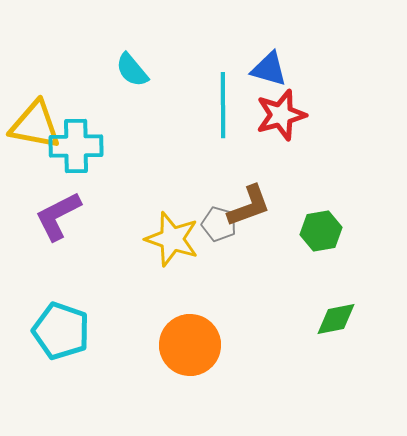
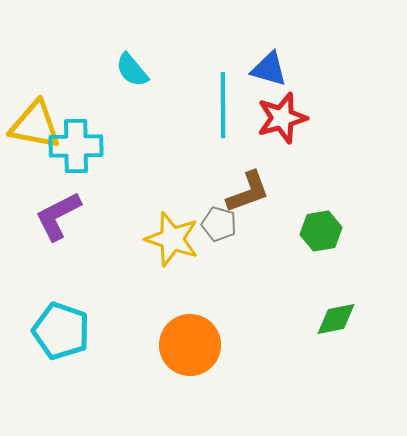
red star: moved 1 px right, 3 px down
brown L-shape: moved 1 px left, 14 px up
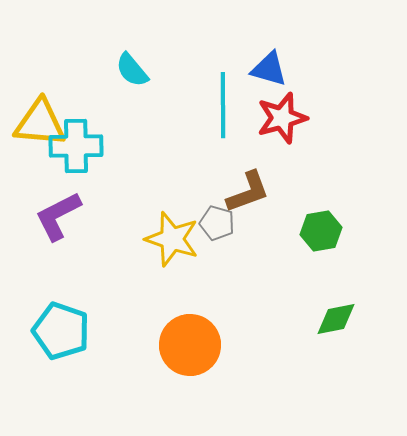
yellow triangle: moved 5 px right, 2 px up; rotated 6 degrees counterclockwise
gray pentagon: moved 2 px left, 1 px up
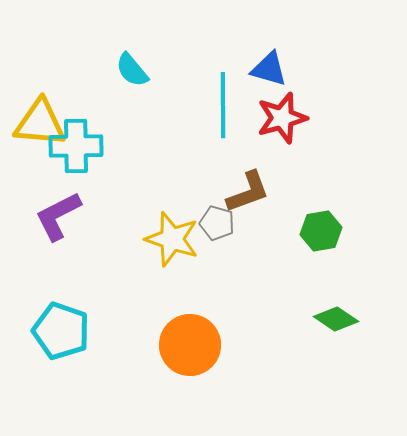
green diamond: rotated 45 degrees clockwise
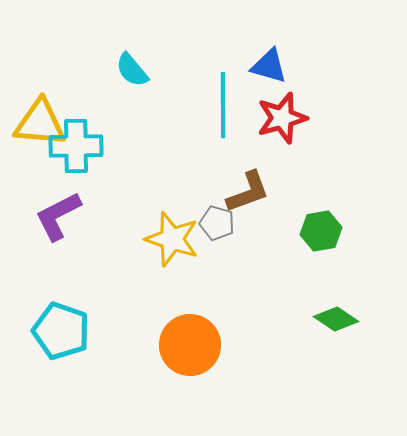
blue triangle: moved 3 px up
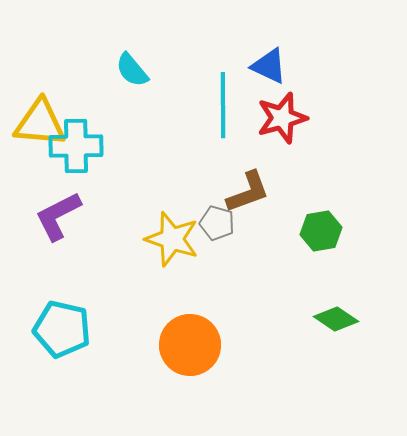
blue triangle: rotated 9 degrees clockwise
cyan pentagon: moved 1 px right, 2 px up; rotated 6 degrees counterclockwise
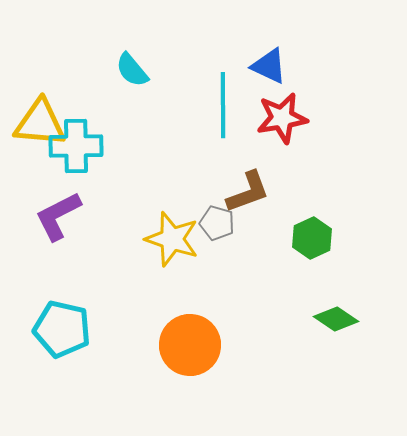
red star: rotated 6 degrees clockwise
green hexagon: moved 9 px left, 7 px down; rotated 15 degrees counterclockwise
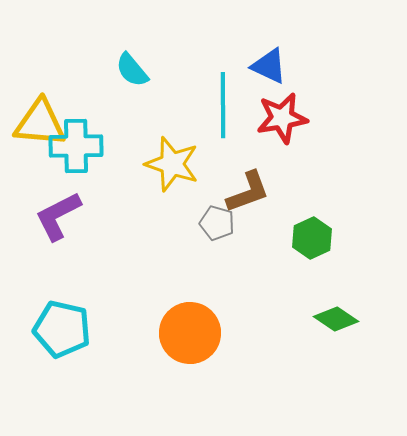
yellow star: moved 75 px up
orange circle: moved 12 px up
